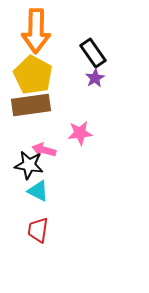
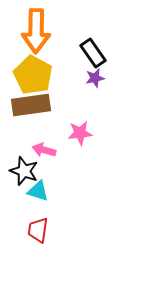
purple star: rotated 18 degrees clockwise
black star: moved 5 px left, 6 px down; rotated 12 degrees clockwise
cyan triangle: rotated 10 degrees counterclockwise
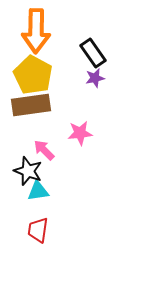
pink arrow: rotated 30 degrees clockwise
black star: moved 4 px right
cyan triangle: rotated 25 degrees counterclockwise
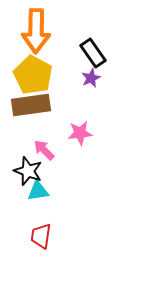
purple star: moved 4 px left; rotated 12 degrees counterclockwise
red trapezoid: moved 3 px right, 6 px down
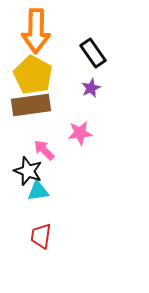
purple star: moved 10 px down
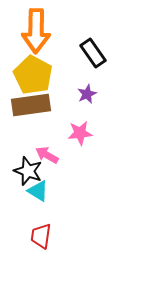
purple star: moved 4 px left, 6 px down
pink arrow: moved 3 px right, 5 px down; rotated 15 degrees counterclockwise
cyan triangle: rotated 40 degrees clockwise
